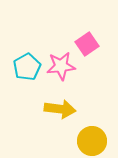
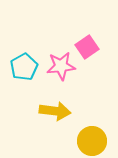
pink square: moved 3 px down
cyan pentagon: moved 3 px left
yellow arrow: moved 5 px left, 2 px down
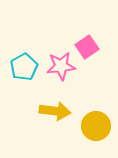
yellow circle: moved 4 px right, 15 px up
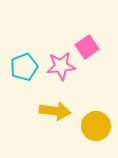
cyan pentagon: rotated 8 degrees clockwise
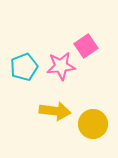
pink square: moved 1 px left, 1 px up
yellow circle: moved 3 px left, 2 px up
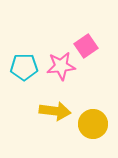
cyan pentagon: rotated 20 degrees clockwise
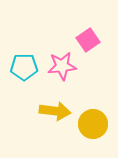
pink square: moved 2 px right, 6 px up
pink star: moved 1 px right
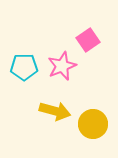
pink star: rotated 16 degrees counterclockwise
yellow arrow: rotated 8 degrees clockwise
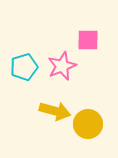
pink square: rotated 35 degrees clockwise
cyan pentagon: rotated 16 degrees counterclockwise
yellow circle: moved 5 px left
